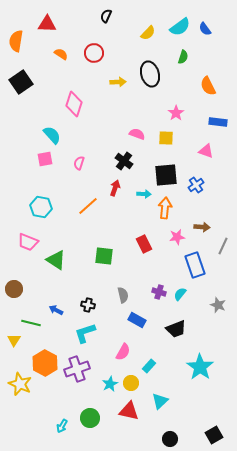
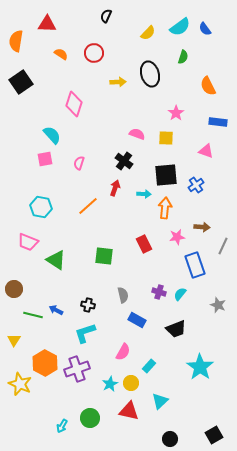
green line at (31, 323): moved 2 px right, 8 px up
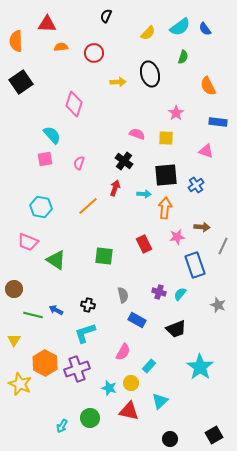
orange semicircle at (16, 41): rotated 10 degrees counterclockwise
orange semicircle at (61, 54): moved 7 px up; rotated 40 degrees counterclockwise
cyan star at (110, 384): moved 1 px left, 4 px down; rotated 28 degrees counterclockwise
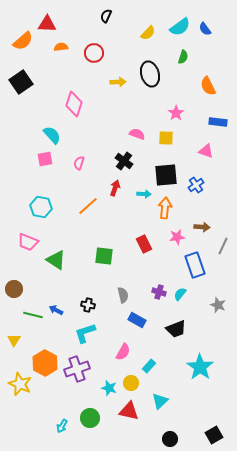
orange semicircle at (16, 41): moved 7 px right; rotated 130 degrees counterclockwise
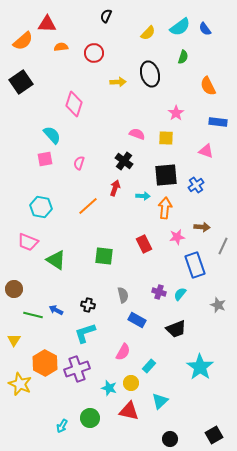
cyan arrow at (144, 194): moved 1 px left, 2 px down
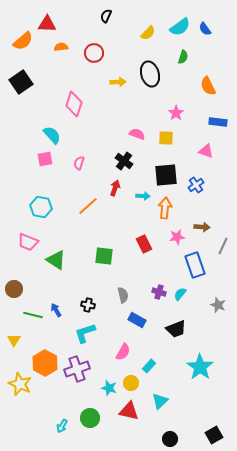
blue arrow at (56, 310): rotated 32 degrees clockwise
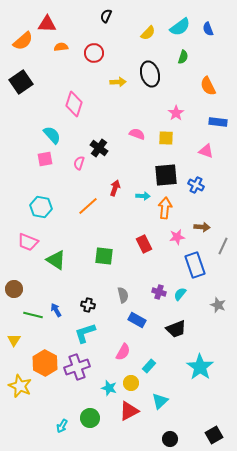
blue semicircle at (205, 29): moved 3 px right; rotated 16 degrees clockwise
black cross at (124, 161): moved 25 px left, 13 px up
blue cross at (196, 185): rotated 28 degrees counterclockwise
purple cross at (77, 369): moved 2 px up
yellow star at (20, 384): moved 2 px down
red triangle at (129, 411): rotated 40 degrees counterclockwise
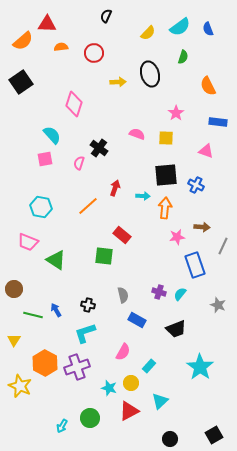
red rectangle at (144, 244): moved 22 px left, 9 px up; rotated 24 degrees counterclockwise
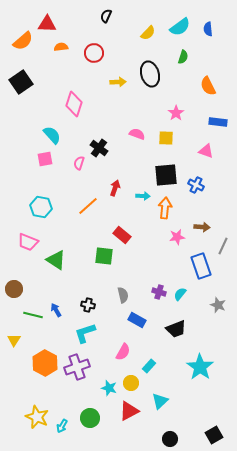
blue semicircle at (208, 29): rotated 16 degrees clockwise
blue rectangle at (195, 265): moved 6 px right, 1 px down
yellow star at (20, 386): moved 17 px right, 31 px down
